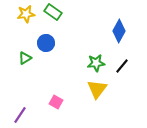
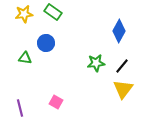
yellow star: moved 2 px left
green triangle: rotated 40 degrees clockwise
yellow triangle: moved 26 px right
purple line: moved 7 px up; rotated 48 degrees counterclockwise
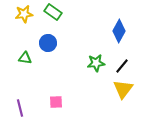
blue circle: moved 2 px right
pink square: rotated 32 degrees counterclockwise
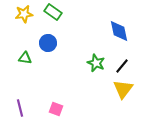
blue diamond: rotated 40 degrees counterclockwise
green star: rotated 30 degrees clockwise
pink square: moved 7 px down; rotated 24 degrees clockwise
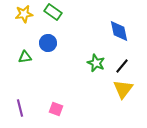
green triangle: moved 1 px up; rotated 16 degrees counterclockwise
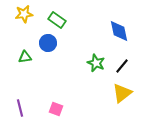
green rectangle: moved 4 px right, 8 px down
yellow triangle: moved 1 px left, 4 px down; rotated 15 degrees clockwise
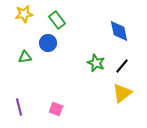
green rectangle: rotated 18 degrees clockwise
purple line: moved 1 px left, 1 px up
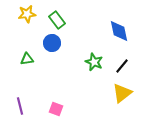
yellow star: moved 3 px right
blue circle: moved 4 px right
green triangle: moved 2 px right, 2 px down
green star: moved 2 px left, 1 px up
purple line: moved 1 px right, 1 px up
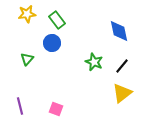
green triangle: rotated 40 degrees counterclockwise
